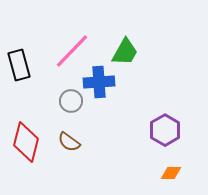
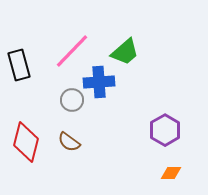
green trapezoid: rotated 20 degrees clockwise
gray circle: moved 1 px right, 1 px up
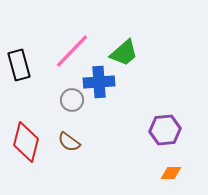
green trapezoid: moved 1 px left, 1 px down
purple hexagon: rotated 24 degrees clockwise
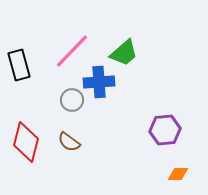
orange diamond: moved 7 px right, 1 px down
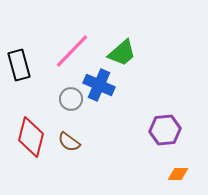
green trapezoid: moved 2 px left
blue cross: moved 3 px down; rotated 28 degrees clockwise
gray circle: moved 1 px left, 1 px up
red diamond: moved 5 px right, 5 px up
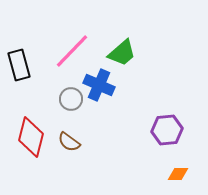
purple hexagon: moved 2 px right
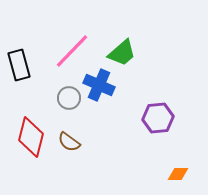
gray circle: moved 2 px left, 1 px up
purple hexagon: moved 9 px left, 12 px up
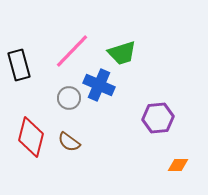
green trapezoid: rotated 24 degrees clockwise
orange diamond: moved 9 px up
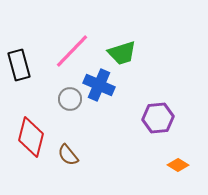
gray circle: moved 1 px right, 1 px down
brown semicircle: moved 1 px left, 13 px down; rotated 15 degrees clockwise
orange diamond: rotated 30 degrees clockwise
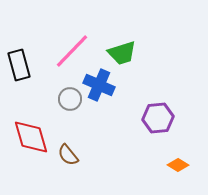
red diamond: rotated 30 degrees counterclockwise
